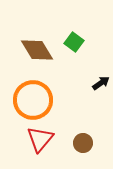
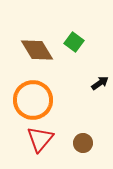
black arrow: moved 1 px left
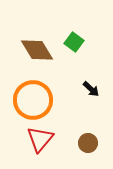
black arrow: moved 9 px left, 6 px down; rotated 78 degrees clockwise
brown circle: moved 5 px right
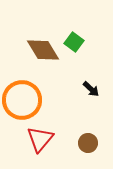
brown diamond: moved 6 px right
orange circle: moved 11 px left
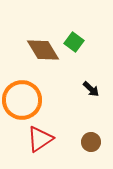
red triangle: rotated 16 degrees clockwise
brown circle: moved 3 px right, 1 px up
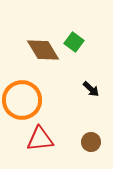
red triangle: rotated 28 degrees clockwise
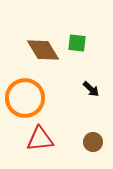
green square: moved 3 px right, 1 px down; rotated 30 degrees counterclockwise
orange circle: moved 3 px right, 2 px up
brown circle: moved 2 px right
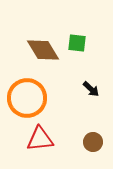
orange circle: moved 2 px right
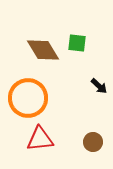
black arrow: moved 8 px right, 3 px up
orange circle: moved 1 px right
